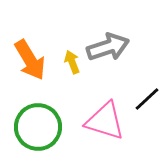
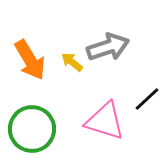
yellow arrow: rotated 30 degrees counterclockwise
green circle: moved 6 px left, 2 px down
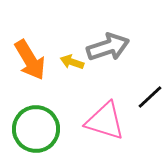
yellow arrow: rotated 20 degrees counterclockwise
black line: moved 3 px right, 2 px up
green circle: moved 4 px right
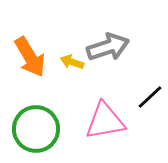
orange arrow: moved 3 px up
pink triangle: rotated 27 degrees counterclockwise
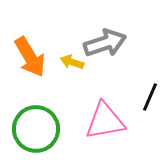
gray arrow: moved 3 px left, 4 px up
black line: rotated 24 degrees counterclockwise
